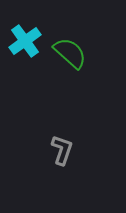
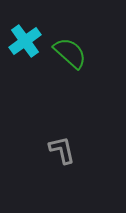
gray L-shape: rotated 32 degrees counterclockwise
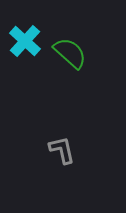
cyan cross: rotated 12 degrees counterclockwise
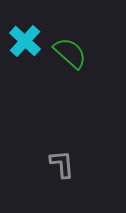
gray L-shape: moved 14 px down; rotated 8 degrees clockwise
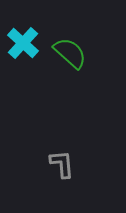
cyan cross: moved 2 px left, 2 px down
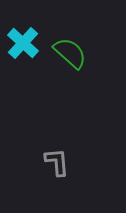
gray L-shape: moved 5 px left, 2 px up
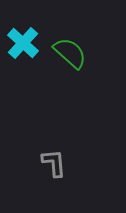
gray L-shape: moved 3 px left, 1 px down
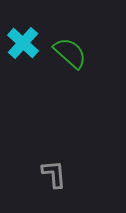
gray L-shape: moved 11 px down
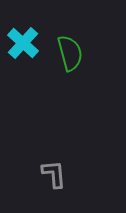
green semicircle: rotated 33 degrees clockwise
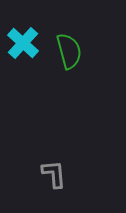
green semicircle: moved 1 px left, 2 px up
